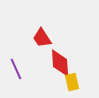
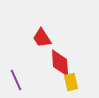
purple line: moved 11 px down
yellow rectangle: moved 1 px left
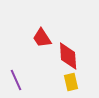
red diamond: moved 8 px right, 7 px up
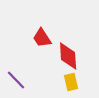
purple line: rotated 20 degrees counterclockwise
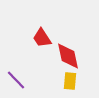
red diamond: rotated 8 degrees counterclockwise
yellow rectangle: moved 1 px left, 1 px up; rotated 18 degrees clockwise
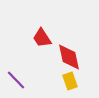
red diamond: moved 1 px right, 1 px down
yellow rectangle: rotated 24 degrees counterclockwise
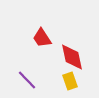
red diamond: moved 3 px right
purple line: moved 11 px right
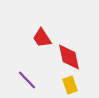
red diamond: moved 3 px left
yellow rectangle: moved 4 px down
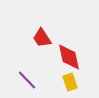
yellow rectangle: moved 3 px up
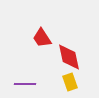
purple line: moved 2 px left, 4 px down; rotated 45 degrees counterclockwise
